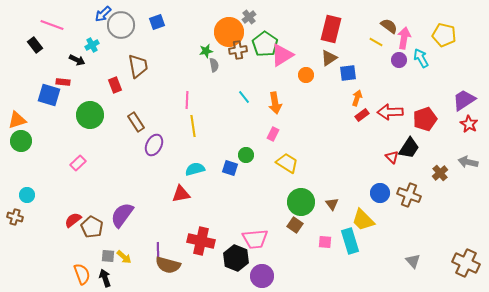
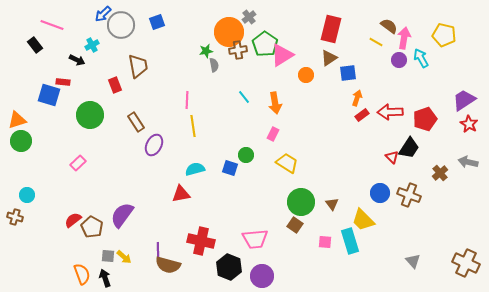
black hexagon at (236, 258): moved 7 px left, 9 px down
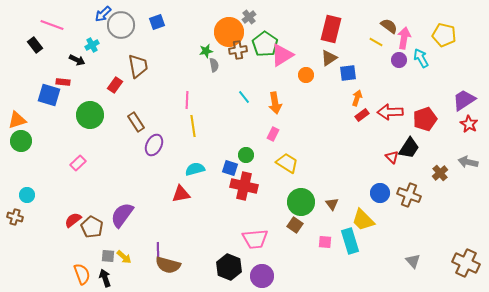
red rectangle at (115, 85): rotated 56 degrees clockwise
red cross at (201, 241): moved 43 px right, 55 px up
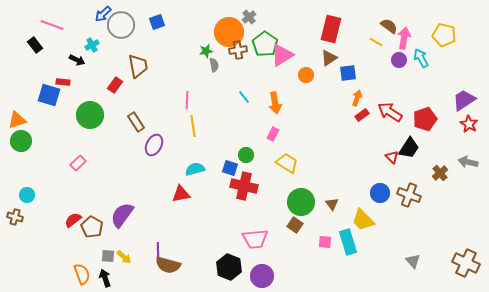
red arrow at (390, 112): rotated 35 degrees clockwise
cyan rectangle at (350, 241): moved 2 px left, 1 px down
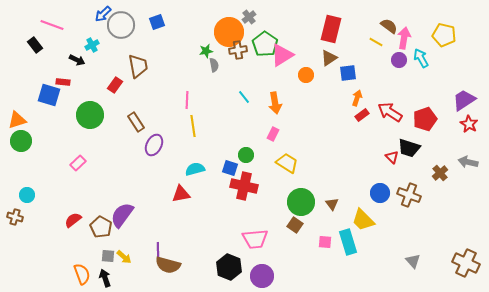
black trapezoid at (409, 148): rotated 75 degrees clockwise
brown pentagon at (92, 227): moved 9 px right
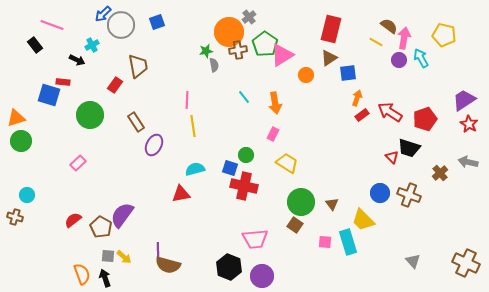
orange triangle at (17, 120): moved 1 px left, 2 px up
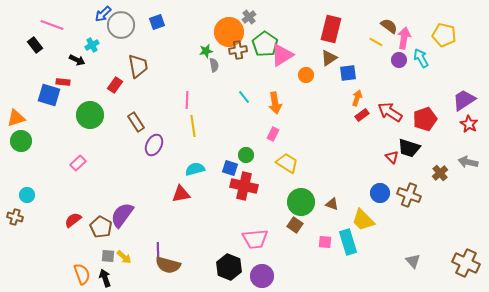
brown triangle at (332, 204): rotated 32 degrees counterclockwise
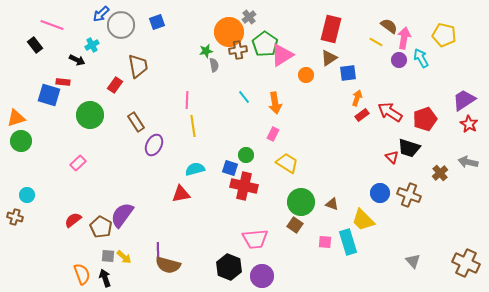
blue arrow at (103, 14): moved 2 px left
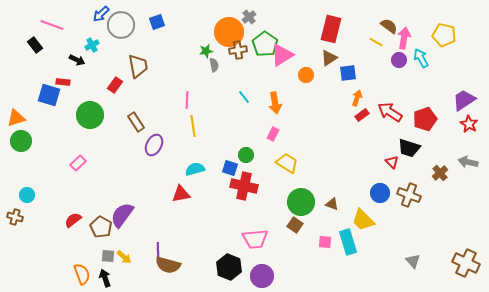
red triangle at (392, 157): moved 5 px down
